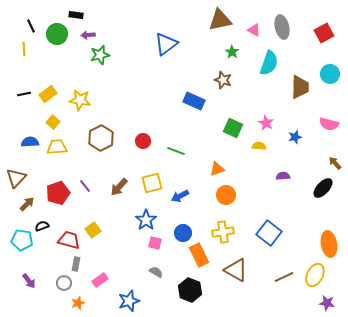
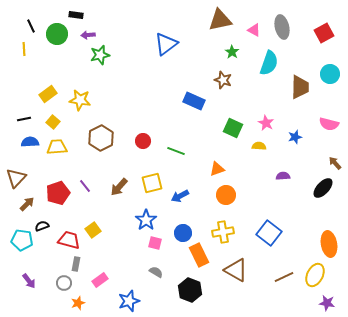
black line at (24, 94): moved 25 px down
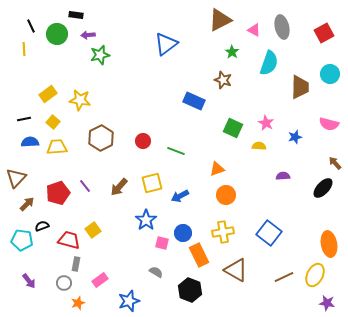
brown triangle at (220, 20): rotated 15 degrees counterclockwise
pink square at (155, 243): moved 7 px right
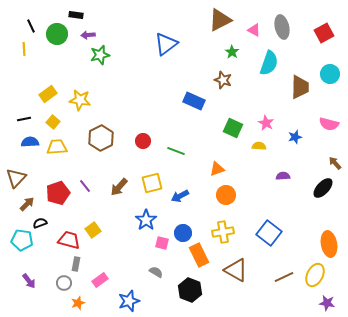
black semicircle at (42, 226): moved 2 px left, 3 px up
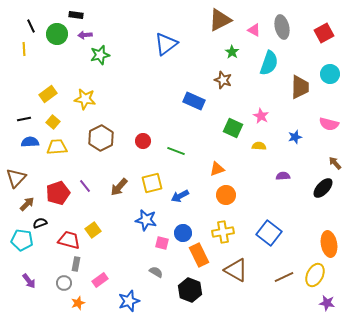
purple arrow at (88, 35): moved 3 px left
yellow star at (80, 100): moved 5 px right, 1 px up
pink star at (266, 123): moved 5 px left, 7 px up
blue star at (146, 220): rotated 25 degrees counterclockwise
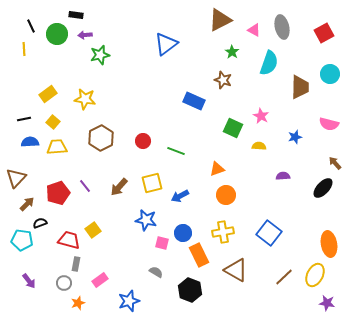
brown line at (284, 277): rotated 18 degrees counterclockwise
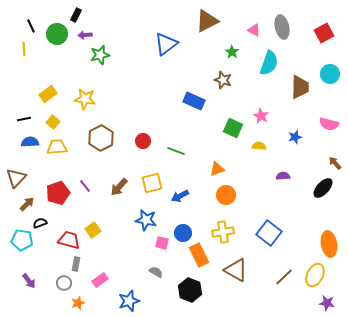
black rectangle at (76, 15): rotated 72 degrees counterclockwise
brown triangle at (220, 20): moved 13 px left, 1 px down
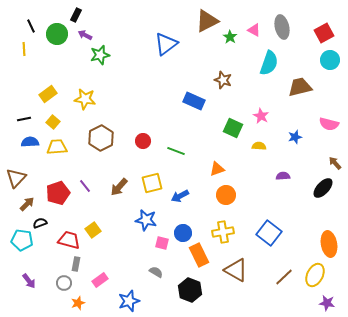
purple arrow at (85, 35): rotated 32 degrees clockwise
green star at (232, 52): moved 2 px left, 15 px up
cyan circle at (330, 74): moved 14 px up
brown trapezoid at (300, 87): rotated 105 degrees counterclockwise
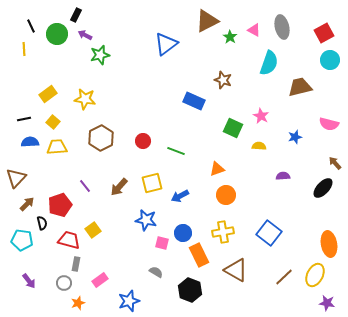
red pentagon at (58, 193): moved 2 px right, 12 px down
black semicircle at (40, 223): moved 2 px right; rotated 96 degrees clockwise
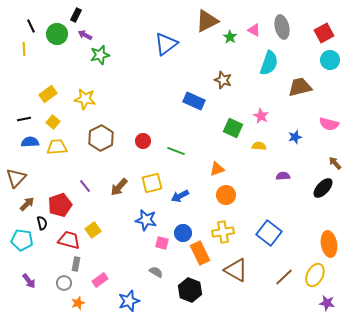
orange rectangle at (199, 255): moved 1 px right, 2 px up
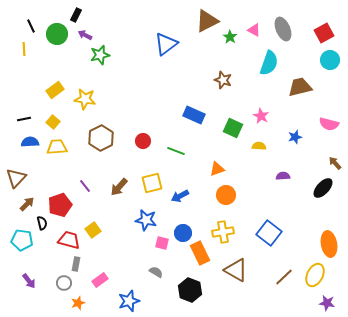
gray ellipse at (282, 27): moved 1 px right, 2 px down; rotated 10 degrees counterclockwise
yellow rectangle at (48, 94): moved 7 px right, 4 px up
blue rectangle at (194, 101): moved 14 px down
